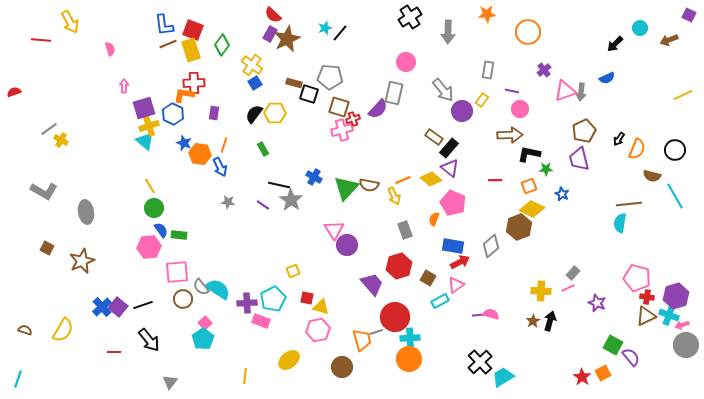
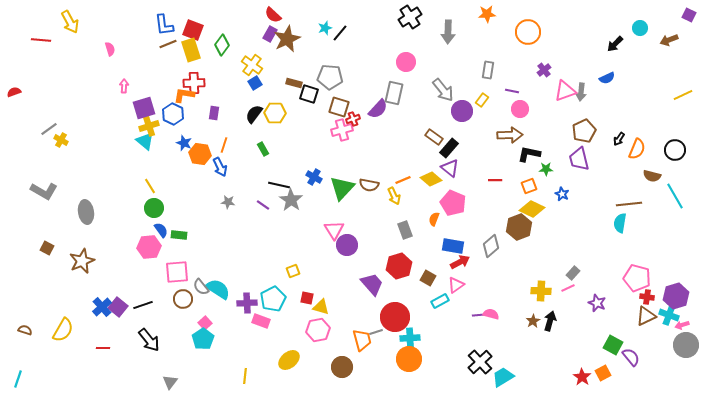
green triangle at (346, 188): moved 4 px left
red line at (114, 352): moved 11 px left, 4 px up
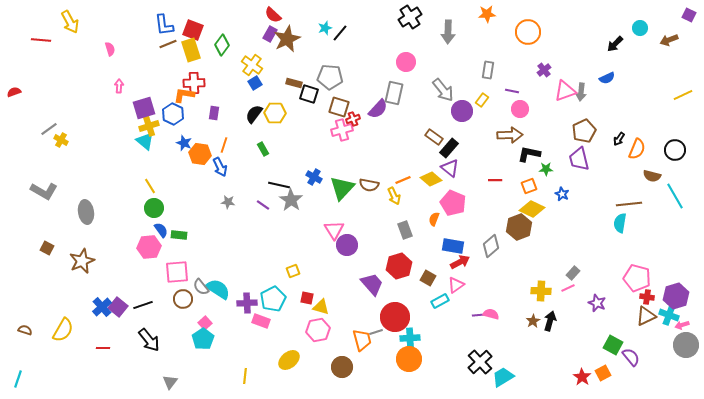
pink arrow at (124, 86): moved 5 px left
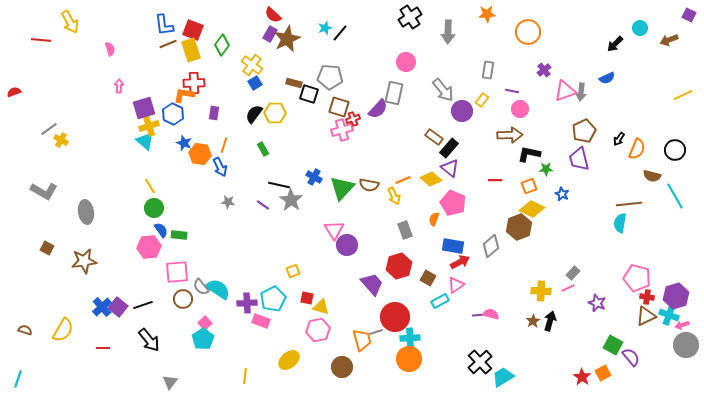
brown star at (82, 261): moved 2 px right; rotated 15 degrees clockwise
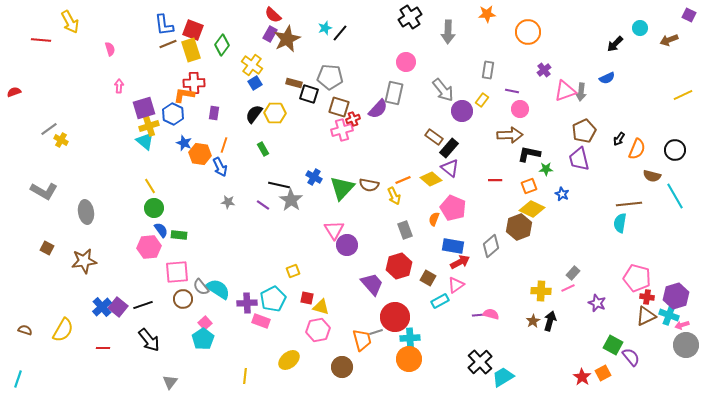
pink pentagon at (453, 203): moved 5 px down
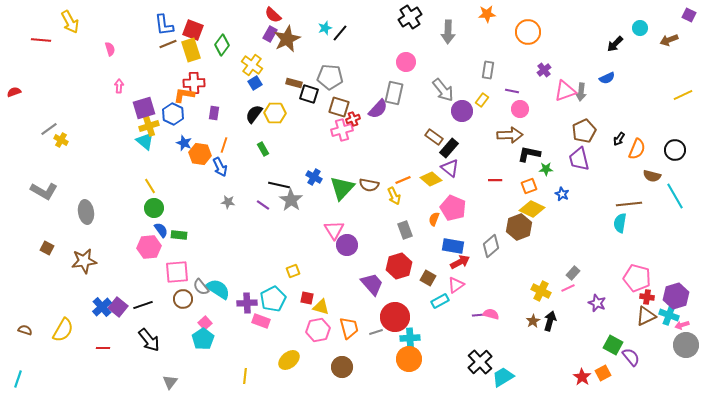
yellow cross at (541, 291): rotated 24 degrees clockwise
orange trapezoid at (362, 340): moved 13 px left, 12 px up
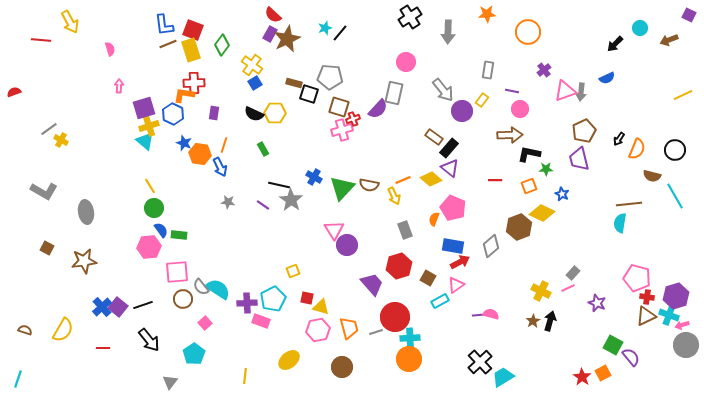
black semicircle at (254, 114): rotated 102 degrees counterclockwise
yellow diamond at (532, 209): moved 10 px right, 4 px down
cyan pentagon at (203, 339): moved 9 px left, 15 px down
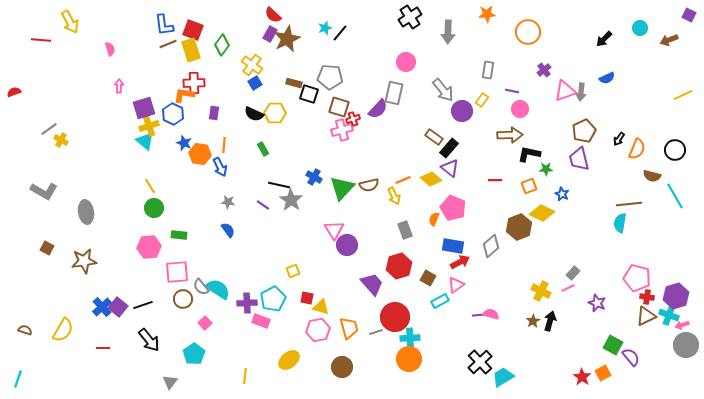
black arrow at (615, 44): moved 11 px left, 5 px up
orange line at (224, 145): rotated 14 degrees counterclockwise
brown semicircle at (369, 185): rotated 24 degrees counterclockwise
blue semicircle at (161, 230): moved 67 px right
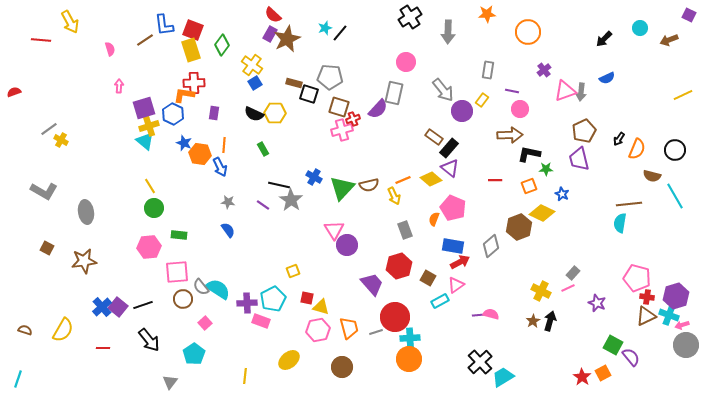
brown line at (168, 44): moved 23 px left, 4 px up; rotated 12 degrees counterclockwise
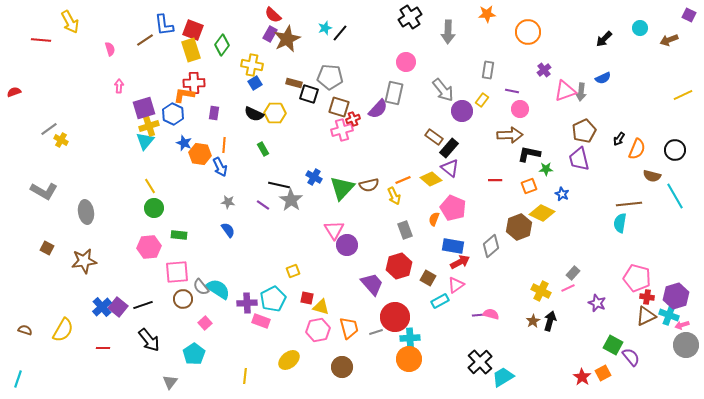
yellow cross at (252, 65): rotated 25 degrees counterclockwise
blue semicircle at (607, 78): moved 4 px left
cyan triangle at (145, 141): rotated 30 degrees clockwise
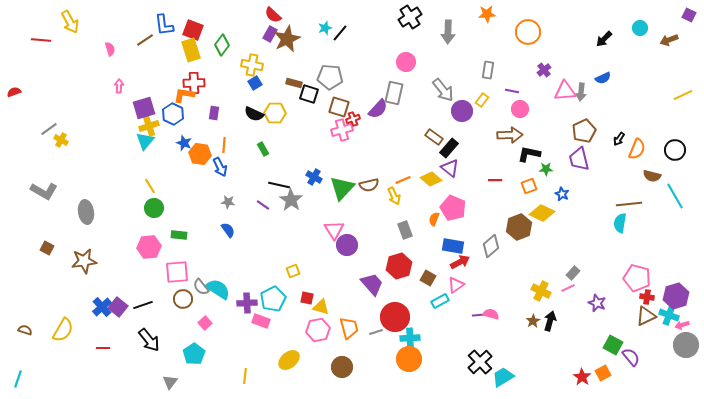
pink triangle at (565, 91): rotated 15 degrees clockwise
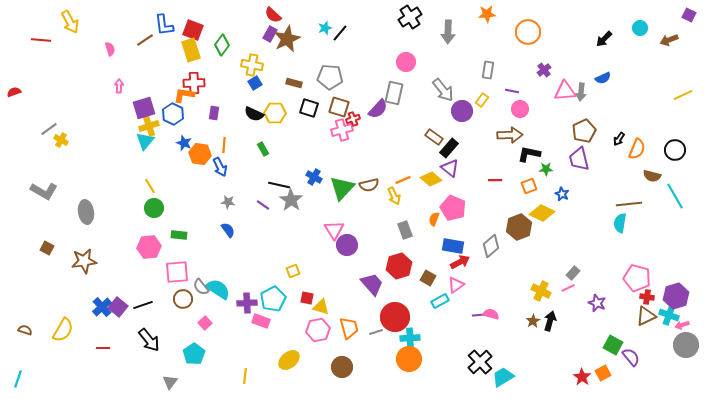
black square at (309, 94): moved 14 px down
